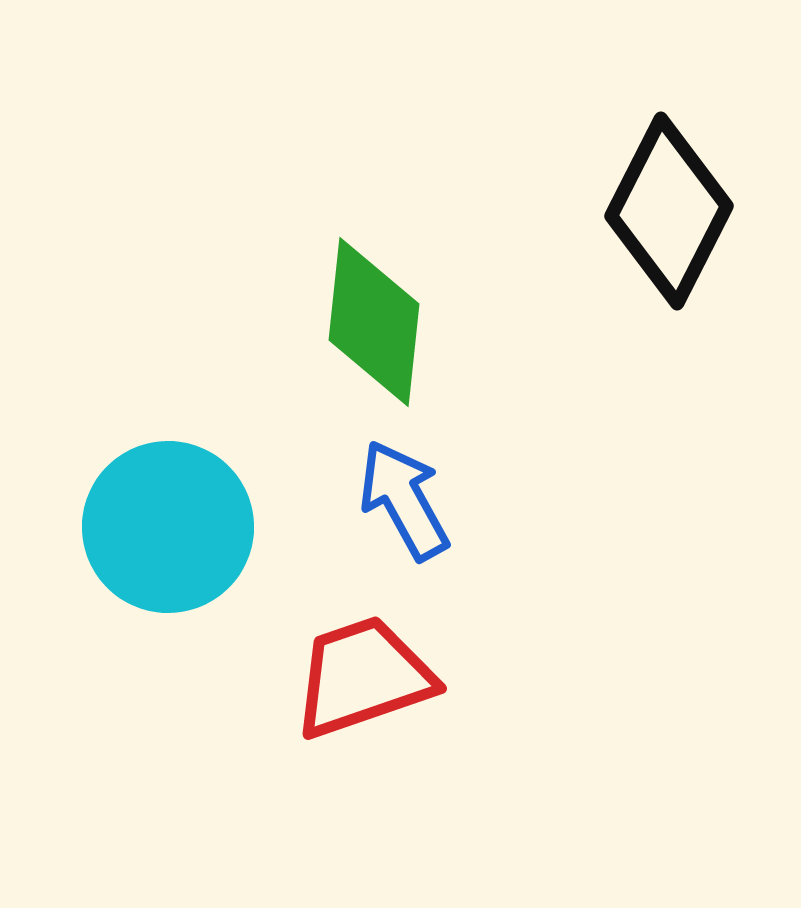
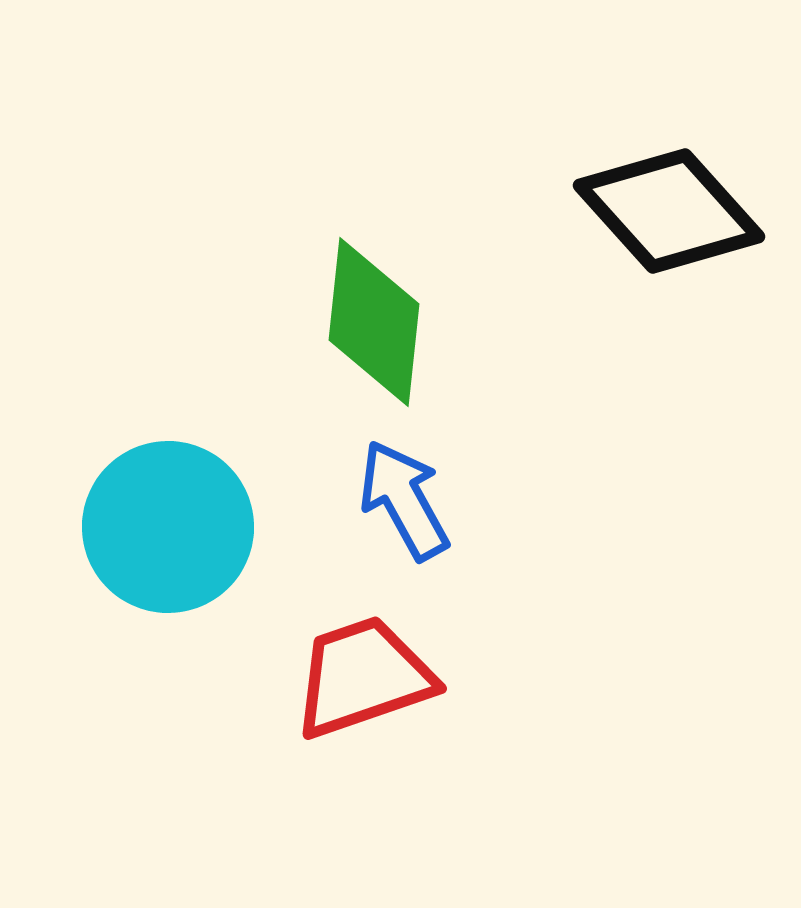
black diamond: rotated 69 degrees counterclockwise
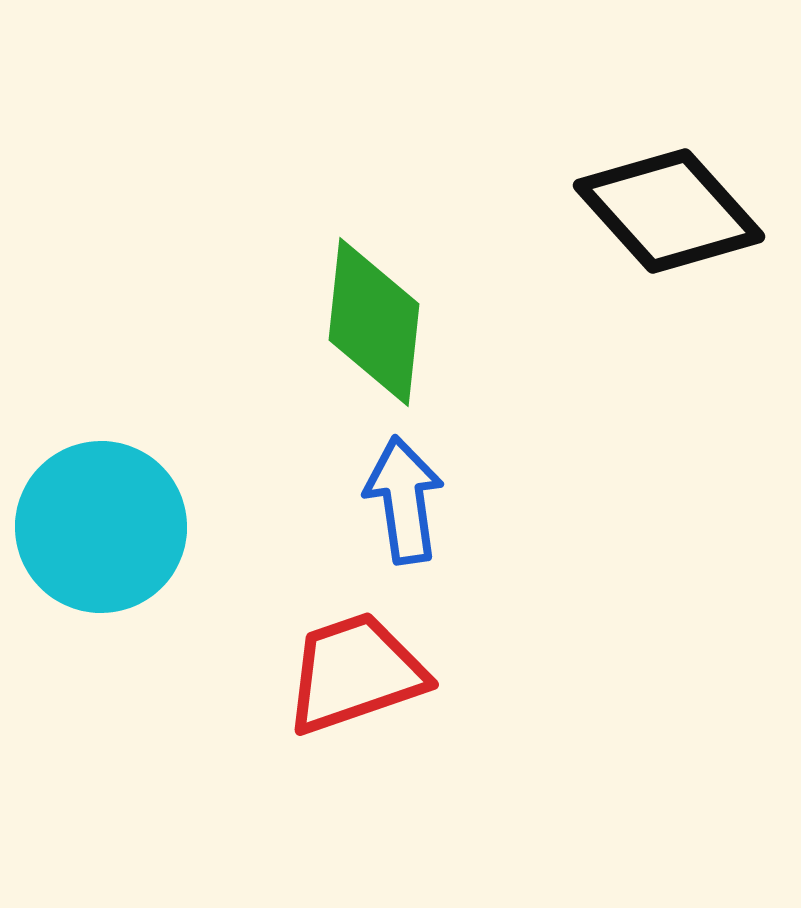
blue arrow: rotated 21 degrees clockwise
cyan circle: moved 67 px left
red trapezoid: moved 8 px left, 4 px up
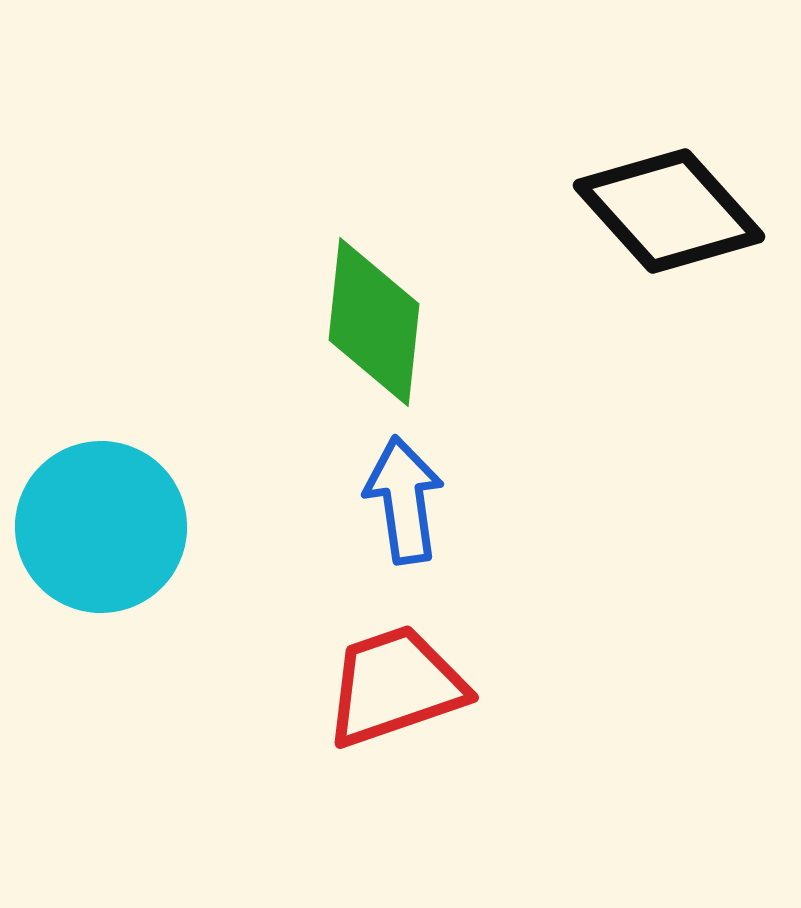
red trapezoid: moved 40 px right, 13 px down
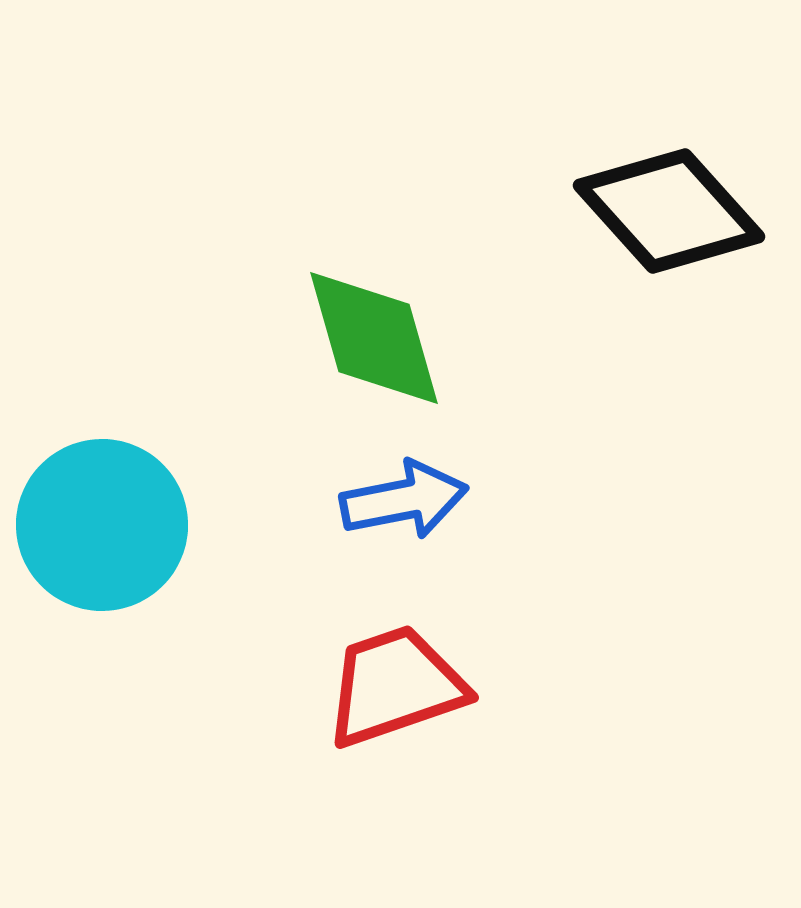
green diamond: moved 16 px down; rotated 22 degrees counterclockwise
blue arrow: rotated 87 degrees clockwise
cyan circle: moved 1 px right, 2 px up
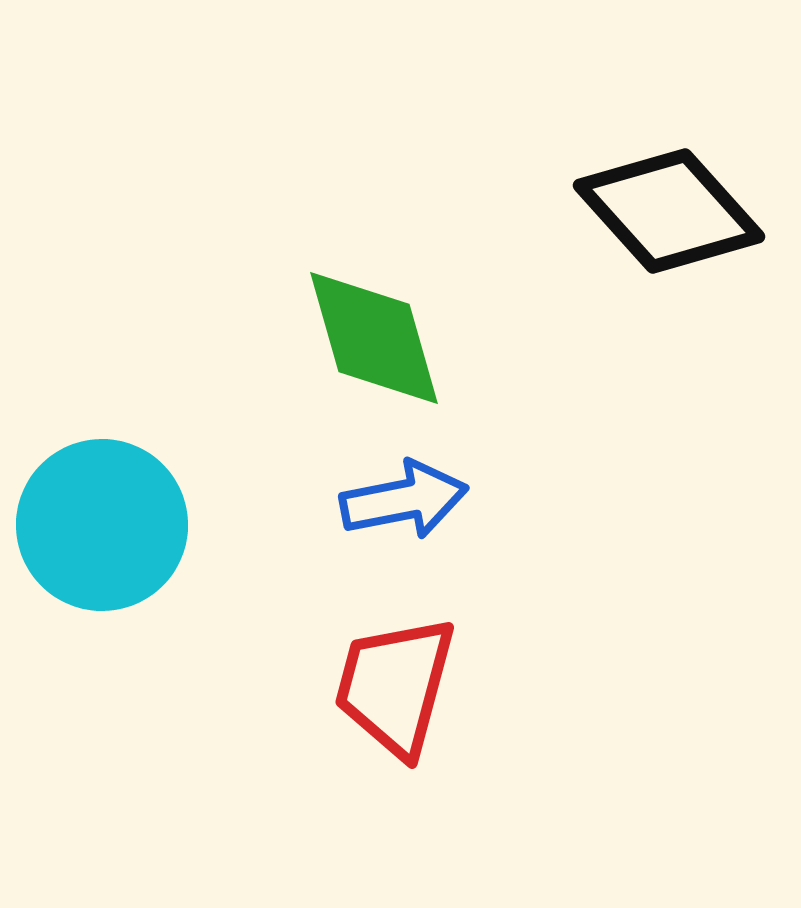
red trapezoid: rotated 56 degrees counterclockwise
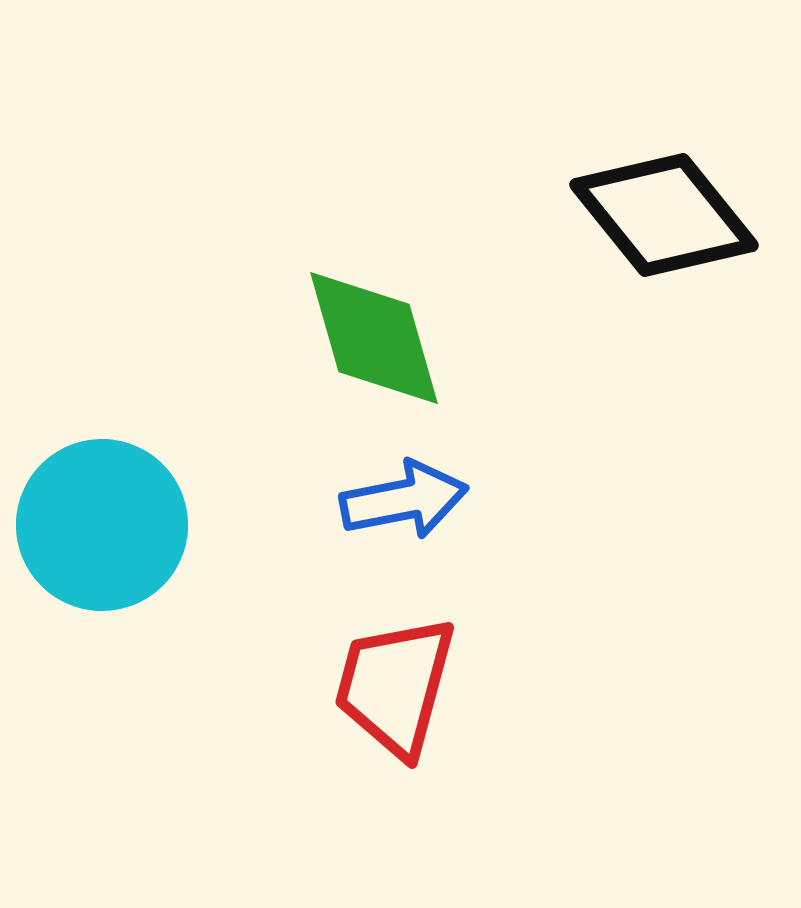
black diamond: moved 5 px left, 4 px down; rotated 3 degrees clockwise
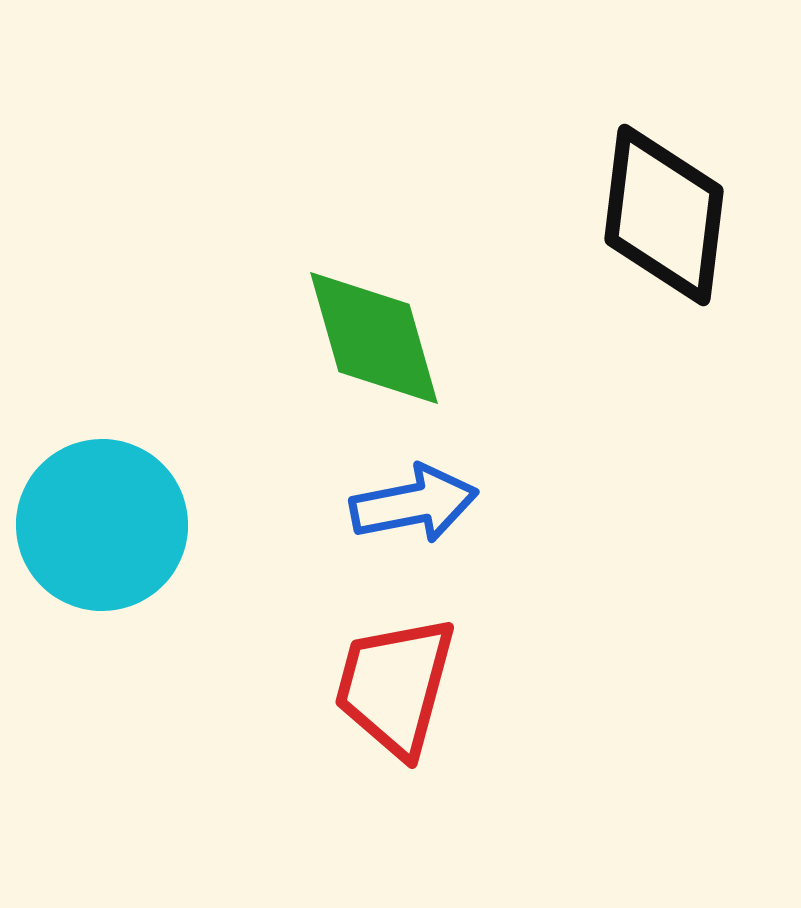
black diamond: rotated 46 degrees clockwise
blue arrow: moved 10 px right, 4 px down
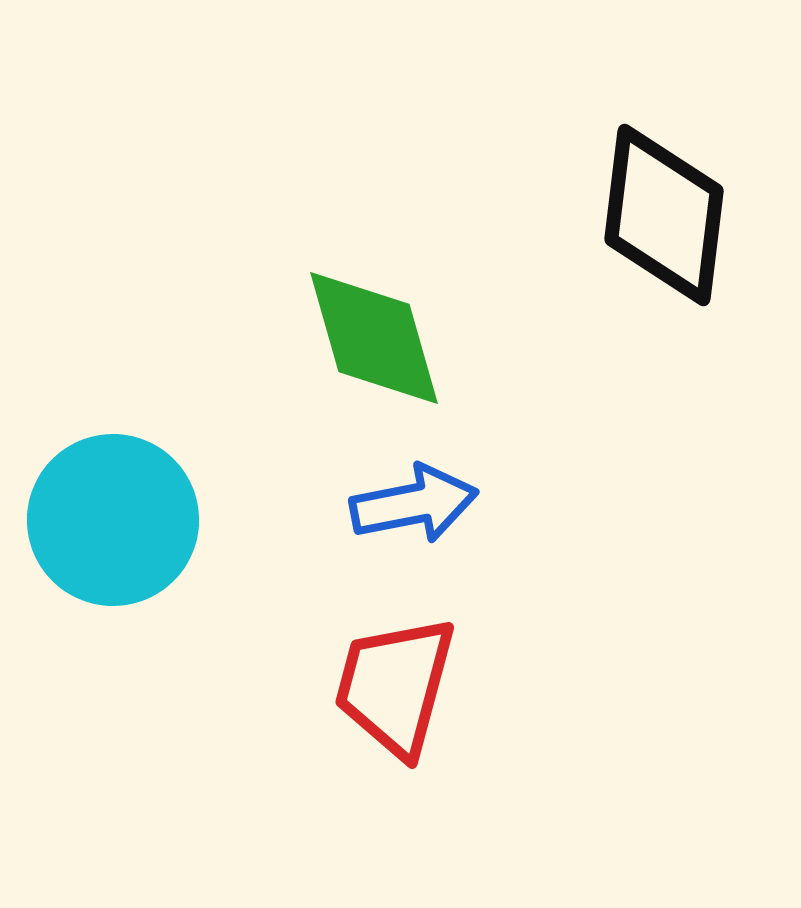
cyan circle: moved 11 px right, 5 px up
